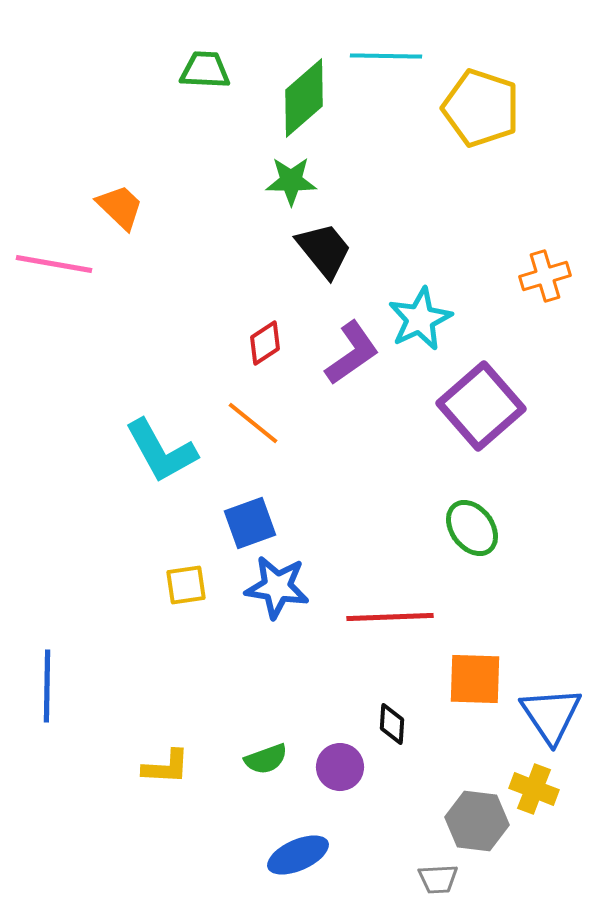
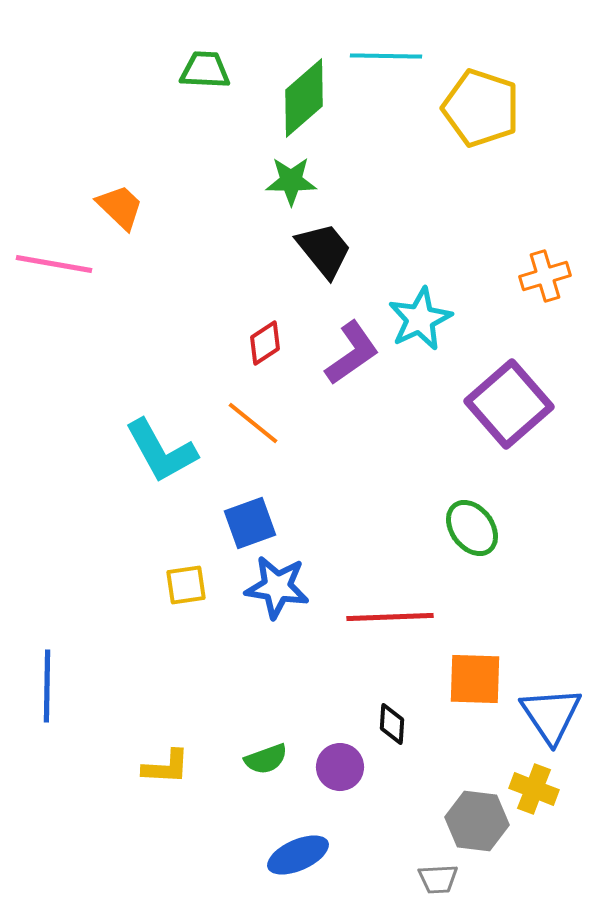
purple square: moved 28 px right, 2 px up
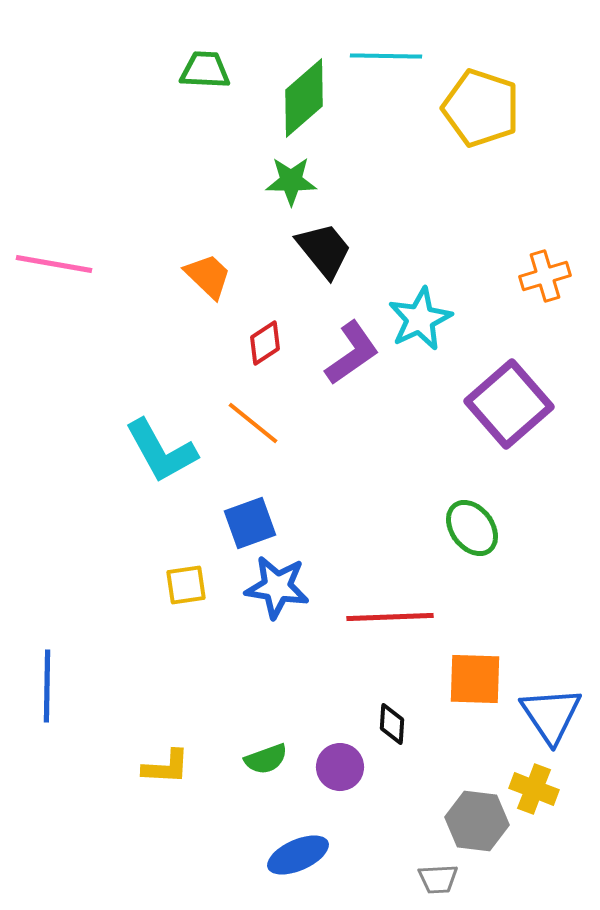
orange trapezoid: moved 88 px right, 69 px down
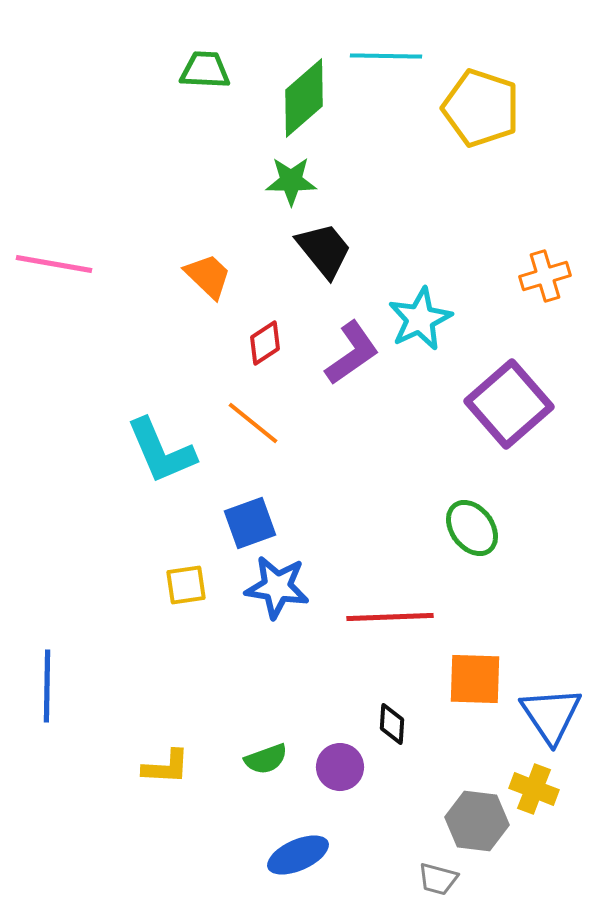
cyan L-shape: rotated 6 degrees clockwise
gray trapezoid: rotated 18 degrees clockwise
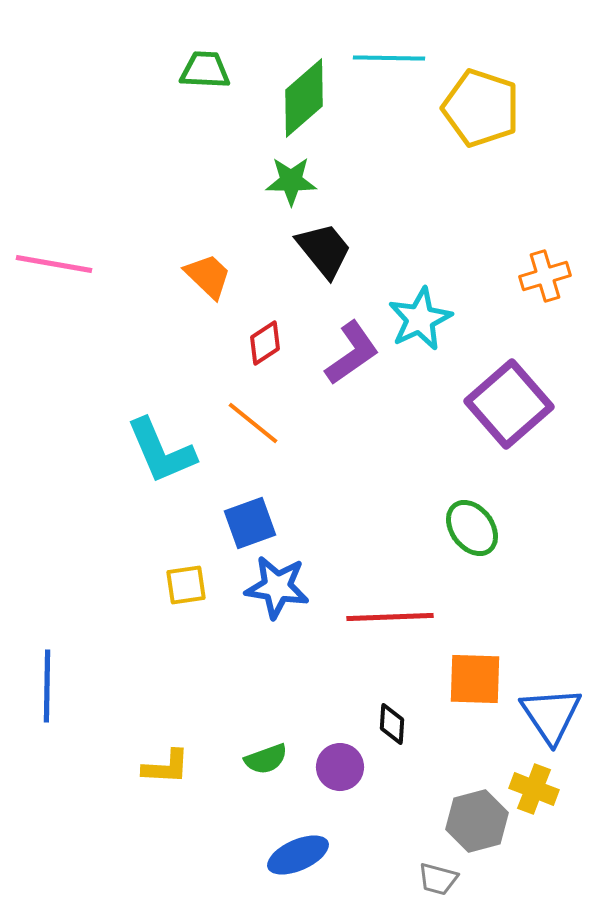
cyan line: moved 3 px right, 2 px down
gray hexagon: rotated 22 degrees counterclockwise
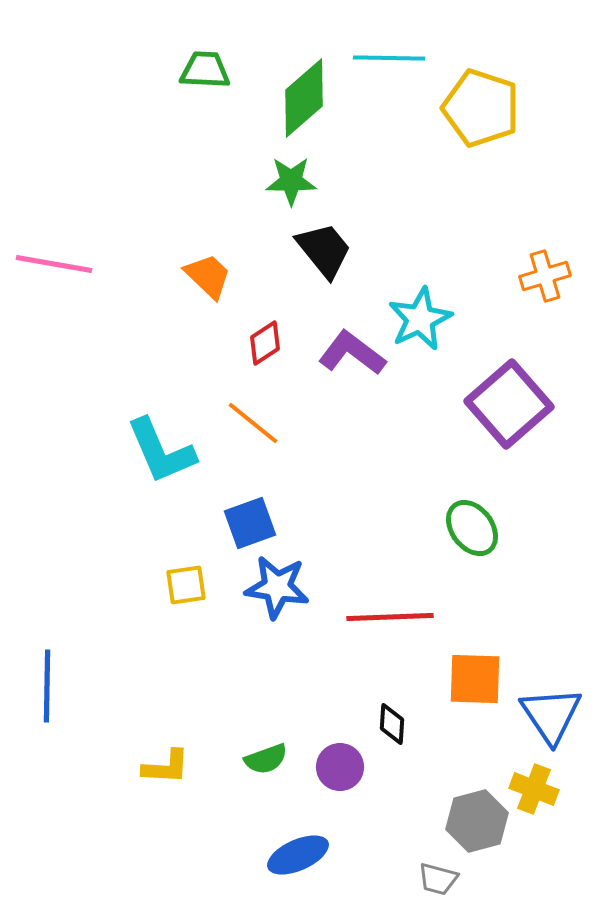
purple L-shape: rotated 108 degrees counterclockwise
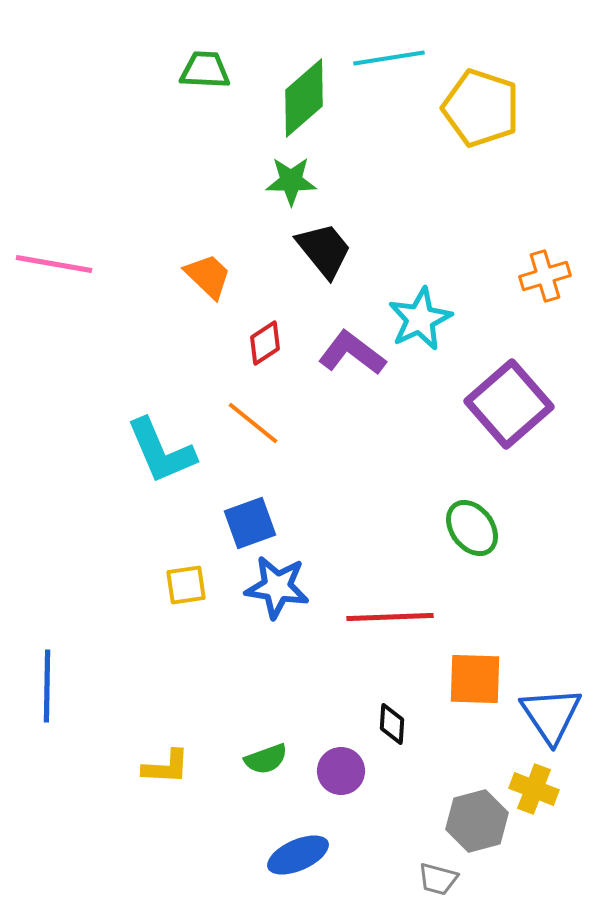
cyan line: rotated 10 degrees counterclockwise
purple circle: moved 1 px right, 4 px down
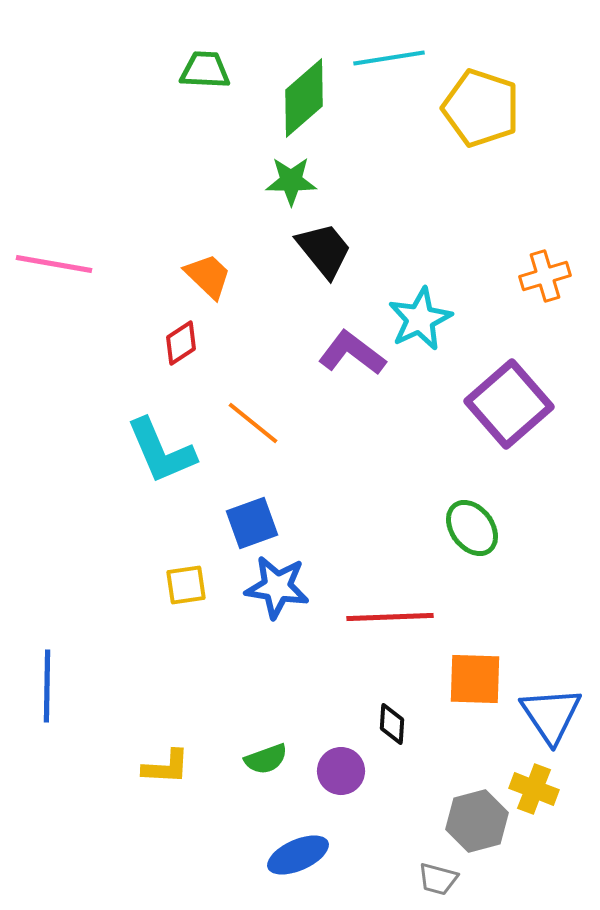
red diamond: moved 84 px left
blue square: moved 2 px right
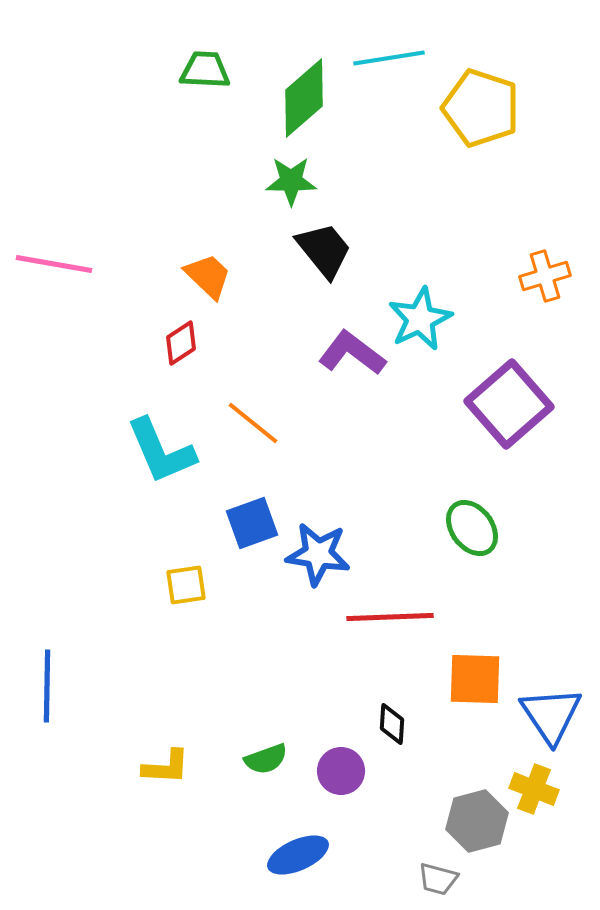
blue star: moved 41 px right, 33 px up
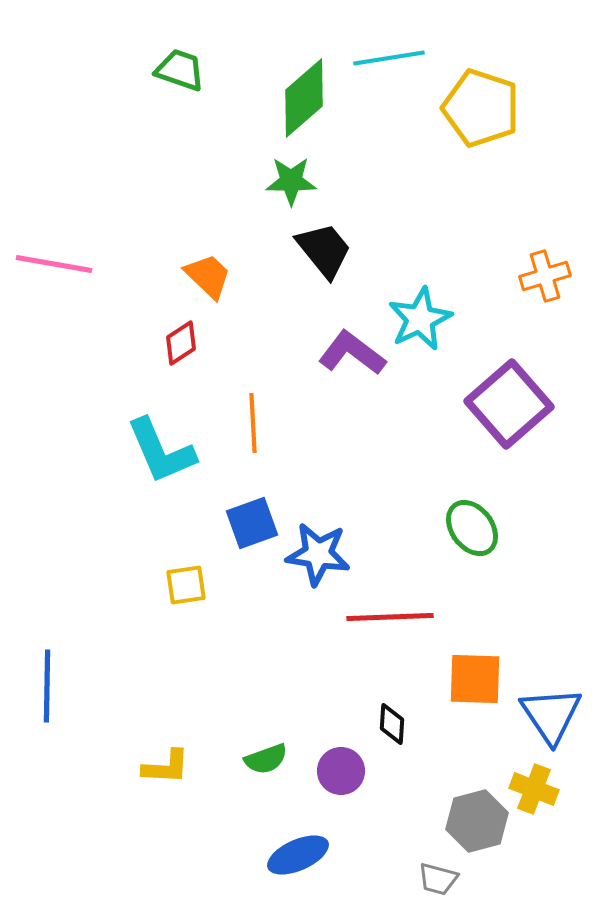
green trapezoid: moved 25 px left; rotated 16 degrees clockwise
orange line: rotated 48 degrees clockwise
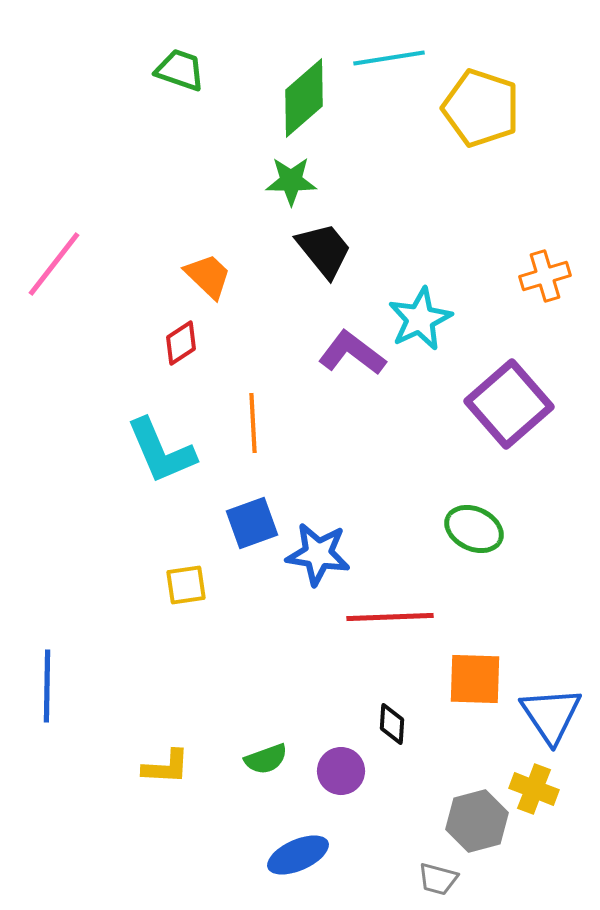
pink line: rotated 62 degrees counterclockwise
green ellipse: moved 2 px right, 1 px down; rotated 28 degrees counterclockwise
